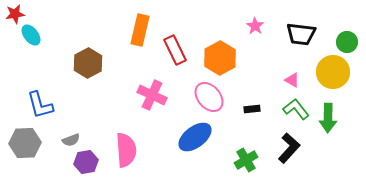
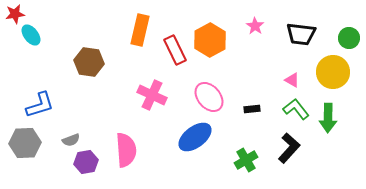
green circle: moved 2 px right, 4 px up
orange hexagon: moved 10 px left, 18 px up
brown hexagon: moved 1 px right, 1 px up; rotated 24 degrees counterclockwise
blue L-shape: rotated 92 degrees counterclockwise
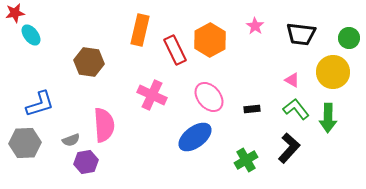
red star: moved 1 px up
blue L-shape: moved 1 px up
pink semicircle: moved 22 px left, 25 px up
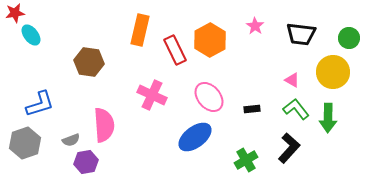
gray hexagon: rotated 16 degrees counterclockwise
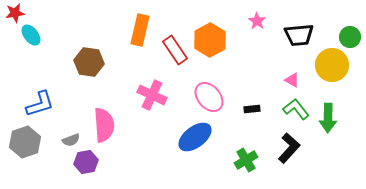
pink star: moved 2 px right, 5 px up
black trapezoid: moved 2 px left, 1 px down; rotated 12 degrees counterclockwise
green circle: moved 1 px right, 1 px up
red rectangle: rotated 8 degrees counterclockwise
yellow circle: moved 1 px left, 7 px up
gray hexagon: moved 1 px up
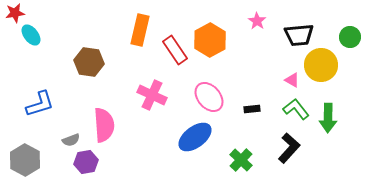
yellow circle: moved 11 px left
gray hexagon: moved 18 px down; rotated 12 degrees counterclockwise
green cross: moved 5 px left; rotated 15 degrees counterclockwise
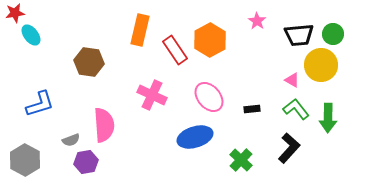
green circle: moved 17 px left, 3 px up
blue ellipse: rotated 20 degrees clockwise
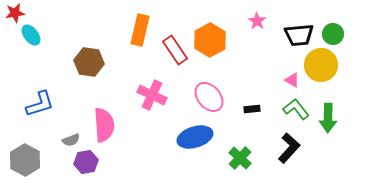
green cross: moved 1 px left, 2 px up
